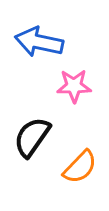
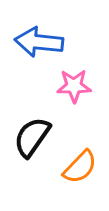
blue arrow: rotated 6 degrees counterclockwise
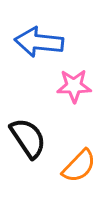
black semicircle: moved 4 px left, 1 px down; rotated 111 degrees clockwise
orange semicircle: moved 1 px left, 1 px up
